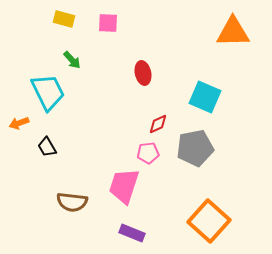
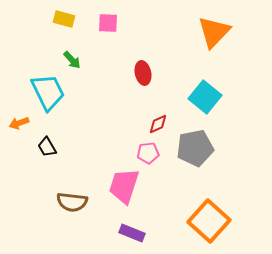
orange triangle: moved 19 px left; rotated 45 degrees counterclockwise
cyan square: rotated 16 degrees clockwise
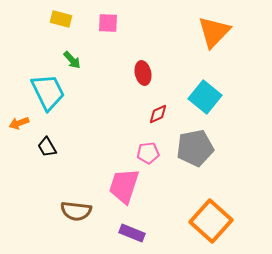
yellow rectangle: moved 3 px left
red diamond: moved 10 px up
brown semicircle: moved 4 px right, 9 px down
orange square: moved 2 px right
